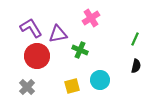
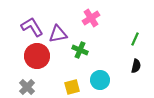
purple L-shape: moved 1 px right, 1 px up
yellow square: moved 1 px down
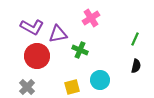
purple L-shape: rotated 150 degrees clockwise
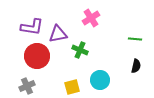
purple L-shape: rotated 20 degrees counterclockwise
green line: rotated 72 degrees clockwise
gray cross: moved 1 px up; rotated 21 degrees clockwise
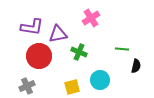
green line: moved 13 px left, 10 px down
green cross: moved 1 px left, 2 px down
red circle: moved 2 px right
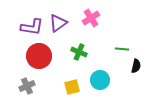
purple triangle: moved 11 px up; rotated 24 degrees counterclockwise
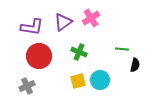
purple triangle: moved 5 px right, 1 px up
black semicircle: moved 1 px left, 1 px up
yellow square: moved 6 px right, 6 px up
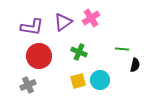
gray cross: moved 1 px right, 1 px up
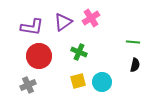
green line: moved 11 px right, 7 px up
cyan circle: moved 2 px right, 2 px down
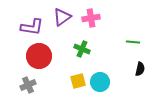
pink cross: rotated 24 degrees clockwise
purple triangle: moved 1 px left, 5 px up
green cross: moved 3 px right, 3 px up
black semicircle: moved 5 px right, 4 px down
cyan circle: moved 2 px left
